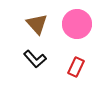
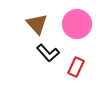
black L-shape: moved 13 px right, 6 px up
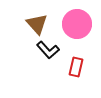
black L-shape: moved 3 px up
red rectangle: rotated 12 degrees counterclockwise
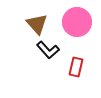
pink circle: moved 2 px up
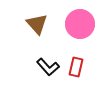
pink circle: moved 3 px right, 2 px down
black L-shape: moved 17 px down
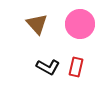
black L-shape: rotated 20 degrees counterclockwise
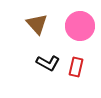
pink circle: moved 2 px down
black L-shape: moved 4 px up
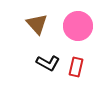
pink circle: moved 2 px left
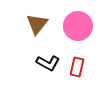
brown triangle: rotated 20 degrees clockwise
red rectangle: moved 1 px right
